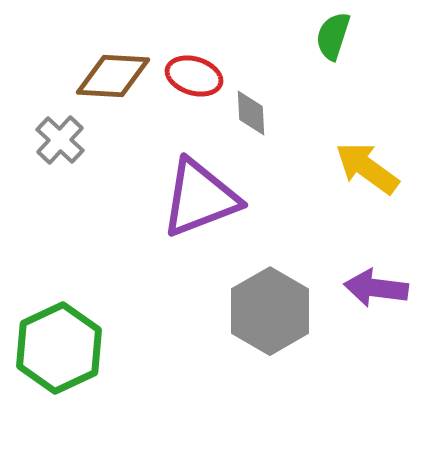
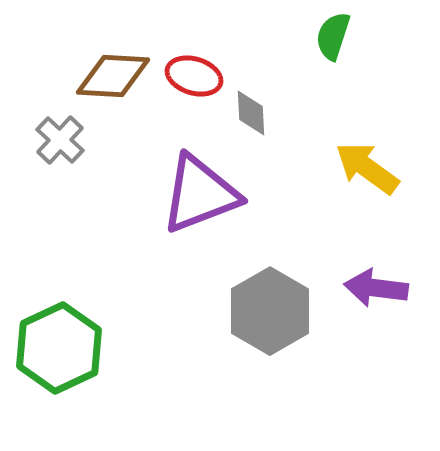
purple triangle: moved 4 px up
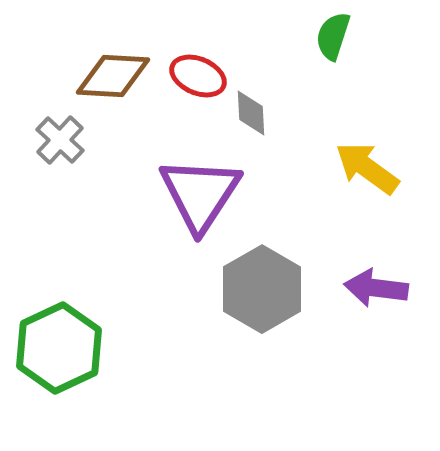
red ellipse: moved 4 px right; rotated 6 degrees clockwise
purple triangle: rotated 36 degrees counterclockwise
gray hexagon: moved 8 px left, 22 px up
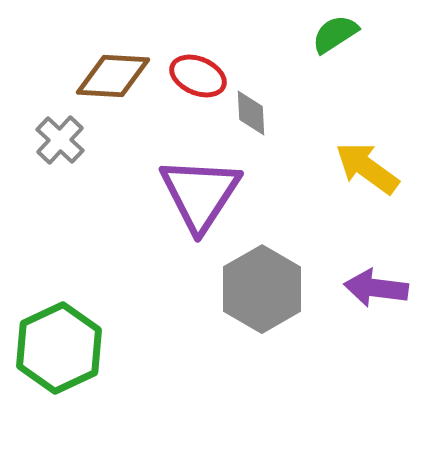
green semicircle: moved 2 px right, 2 px up; rotated 39 degrees clockwise
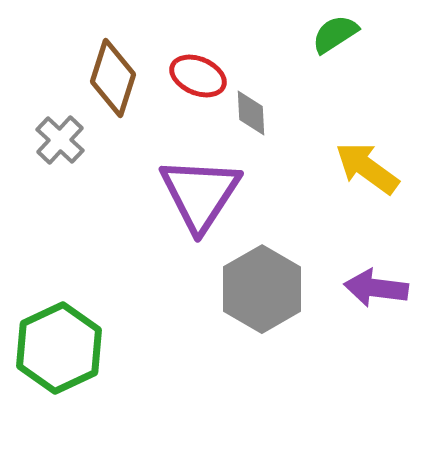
brown diamond: moved 2 px down; rotated 76 degrees counterclockwise
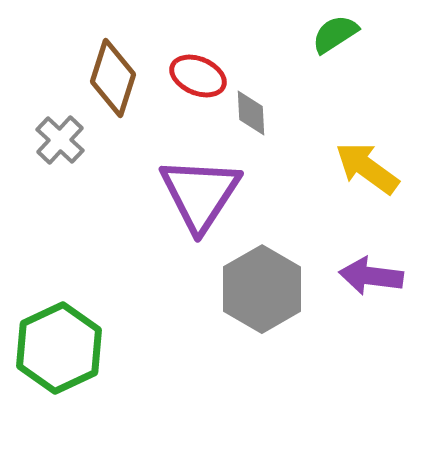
purple arrow: moved 5 px left, 12 px up
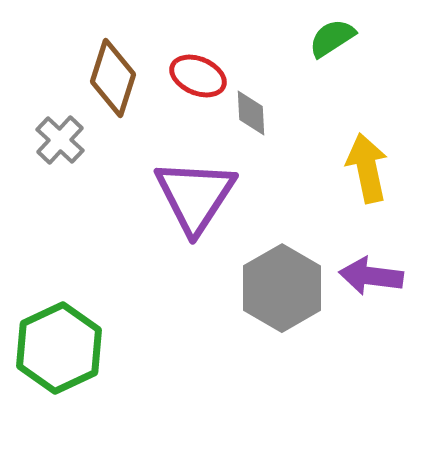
green semicircle: moved 3 px left, 4 px down
yellow arrow: rotated 42 degrees clockwise
purple triangle: moved 5 px left, 2 px down
gray hexagon: moved 20 px right, 1 px up
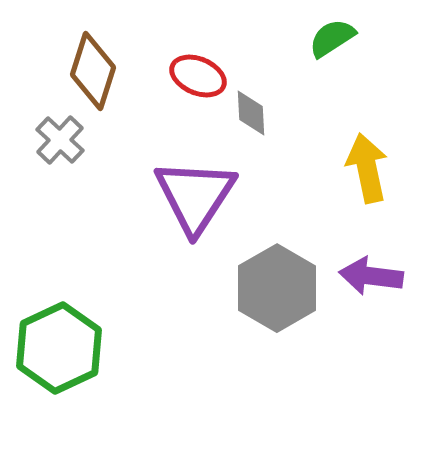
brown diamond: moved 20 px left, 7 px up
gray hexagon: moved 5 px left
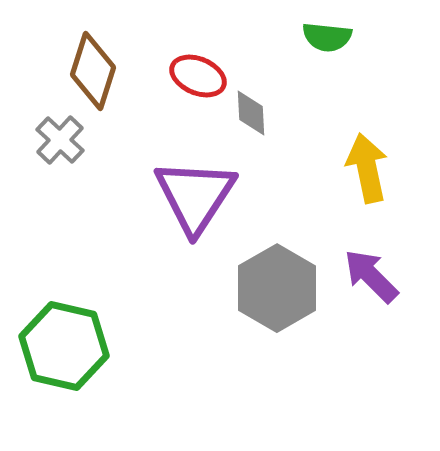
green semicircle: moved 5 px left, 1 px up; rotated 141 degrees counterclockwise
purple arrow: rotated 38 degrees clockwise
green hexagon: moved 5 px right, 2 px up; rotated 22 degrees counterclockwise
